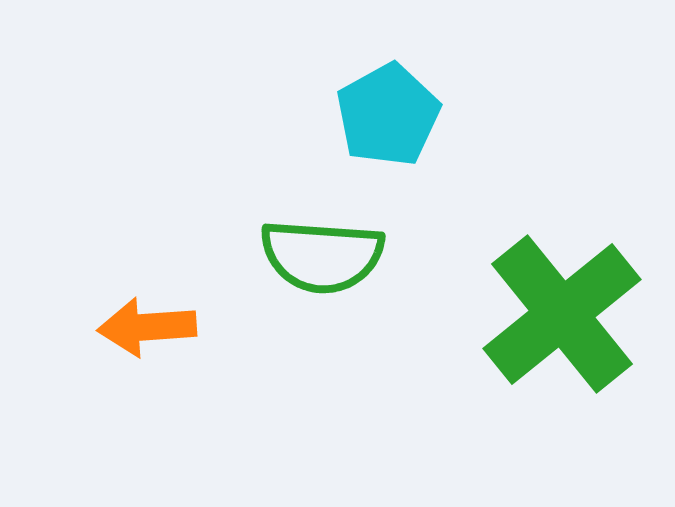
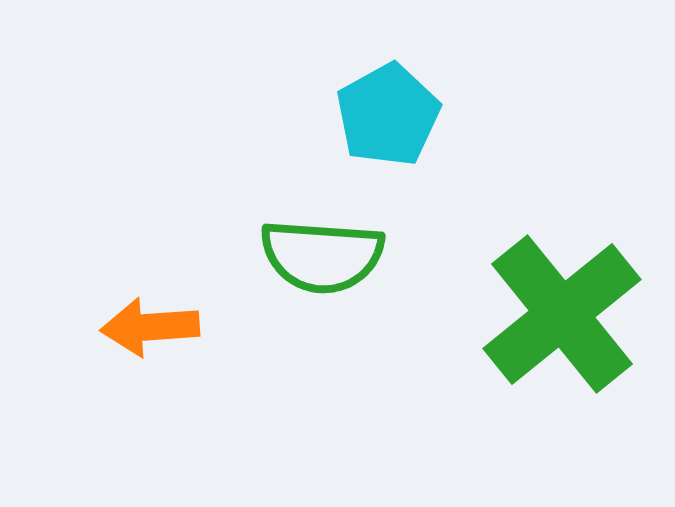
orange arrow: moved 3 px right
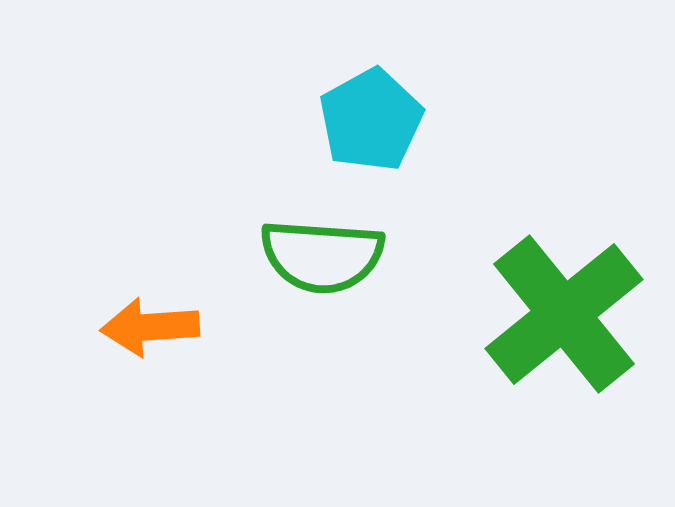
cyan pentagon: moved 17 px left, 5 px down
green cross: moved 2 px right
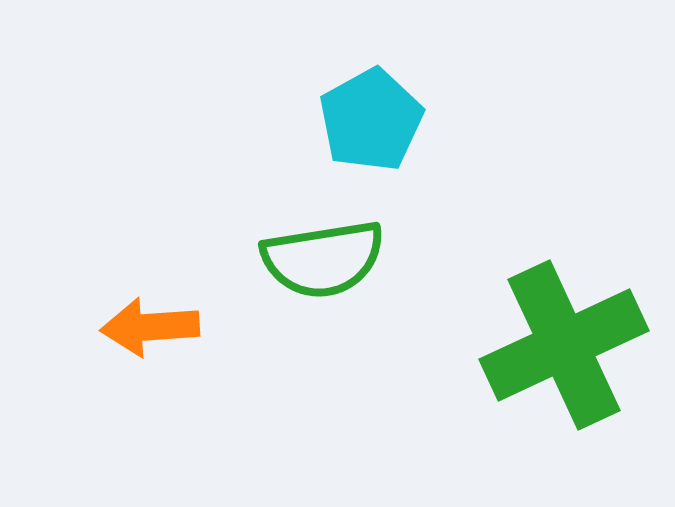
green semicircle: moved 1 px right, 3 px down; rotated 13 degrees counterclockwise
green cross: moved 31 px down; rotated 14 degrees clockwise
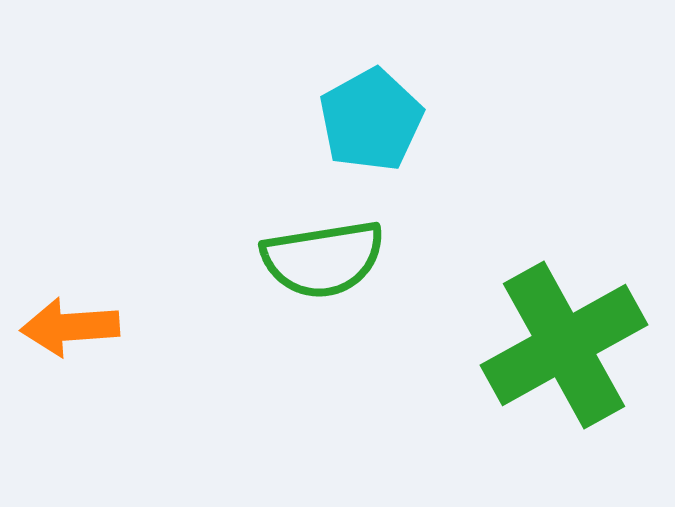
orange arrow: moved 80 px left
green cross: rotated 4 degrees counterclockwise
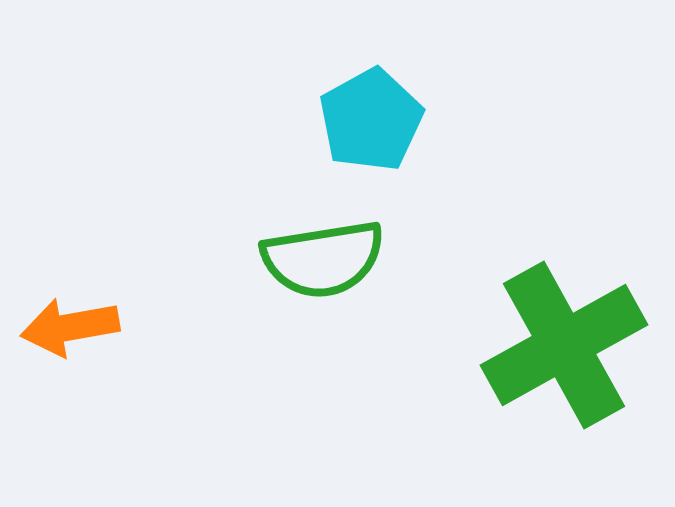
orange arrow: rotated 6 degrees counterclockwise
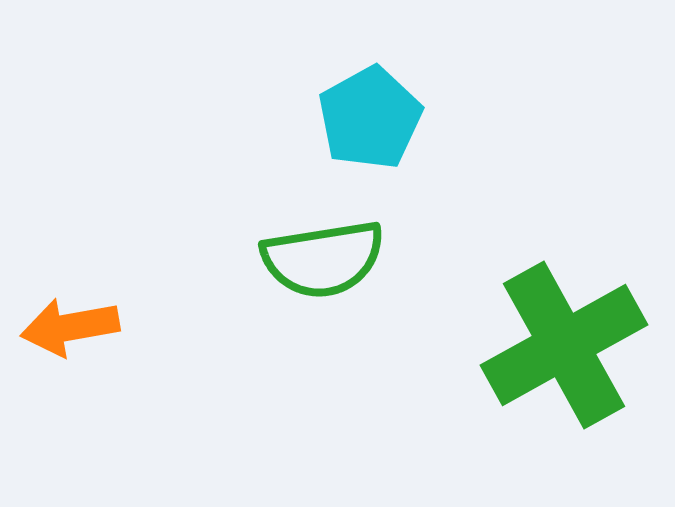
cyan pentagon: moved 1 px left, 2 px up
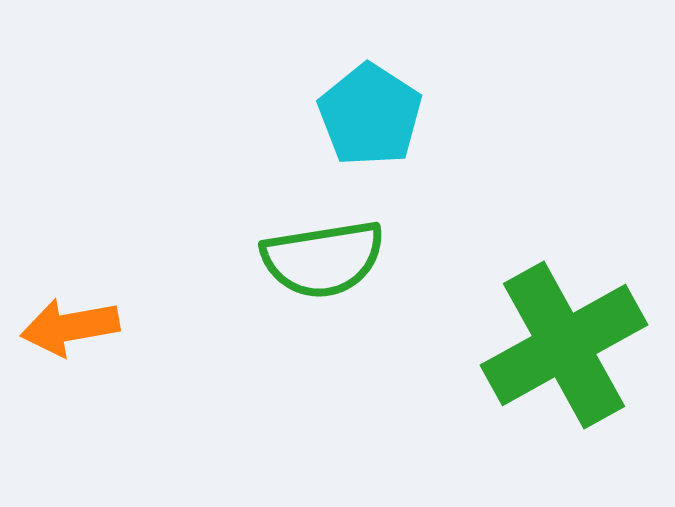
cyan pentagon: moved 3 px up; rotated 10 degrees counterclockwise
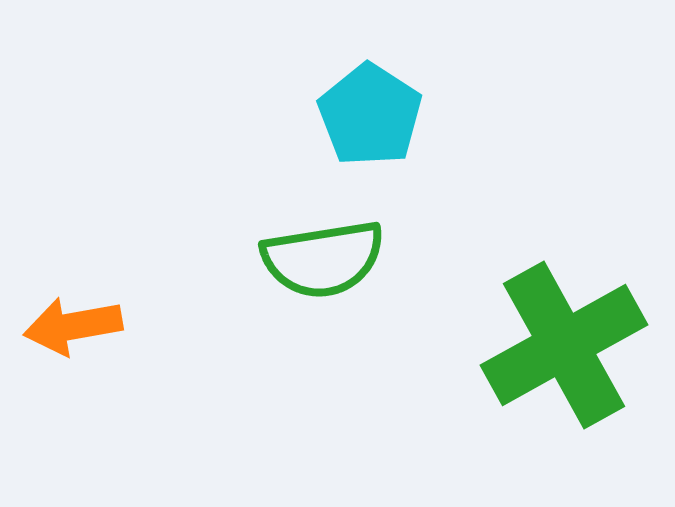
orange arrow: moved 3 px right, 1 px up
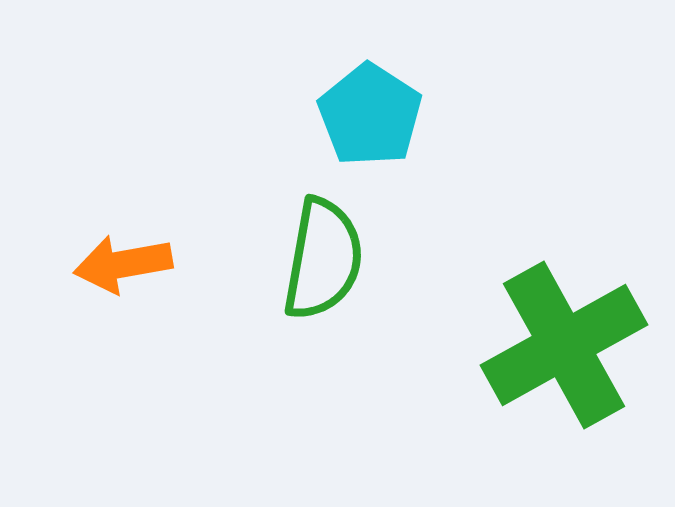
green semicircle: rotated 71 degrees counterclockwise
orange arrow: moved 50 px right, 62 px up
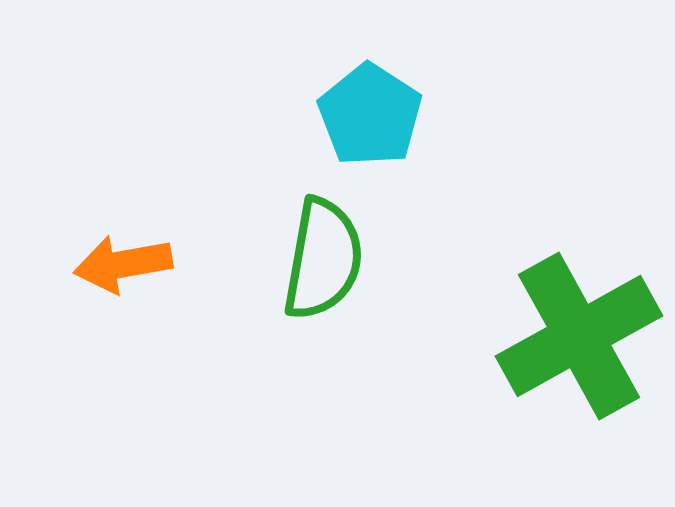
green cross: moved 15 px right, 9 px up
